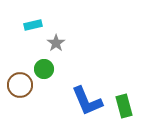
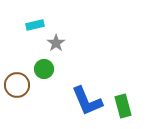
cyan rectangle: moved 2 px right
brown circle: moved 3 px left
green rectangle: moved 1 px left
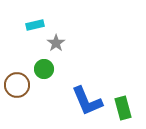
green rectangle: moved 2 px down
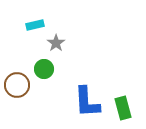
blue L-shape: moved 1 px down; rotated 20 degrees clockwise
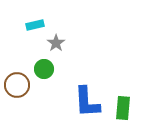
green rectangle: rotated 20 degrees clockwise
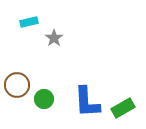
cyan rectangle: moved 6 px left, 3 px up
gray star: moved 2 px left, 5 px up
green circle: moved 30 px down
green rectangle: rotated 55 degrees clockwise
